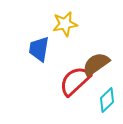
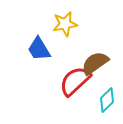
blue trapezoid: rotated 40 degrees counterclockwise
brown semicircle: moved 1 px left, 1 px up
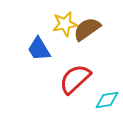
brown semicircle: moved 8 px left, 34 px up
red semicircle: moved 2 px up
cyan diamond: rotated 35 degrees clockwise
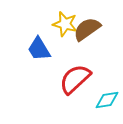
yellow star: rotated 25 degrees clockwise
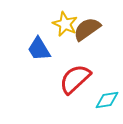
yellow star: rotated 10 degrees clockwise
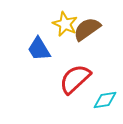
cyan diamond: moved 2 px left
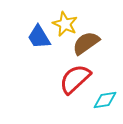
brown semicircle: moved 1 px left, 14 px down
blue trapezoid: moved 12 px up
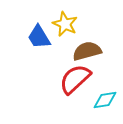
brown semicircle: moved 1 px right, 8 px down; rotated 20 degrees clockwise
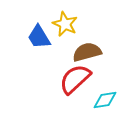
brown semicircle: moved 1 px down
